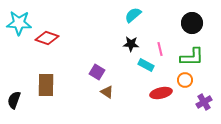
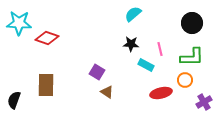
cyan semicircle: moved 1 px up
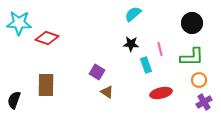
cyan rectangle: rotated 42 degrees clockwise
orange circle: moved 14 px right
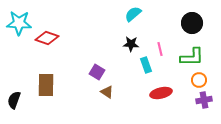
purple cross: moved 2 px up; rotated 21 degrees clockwise
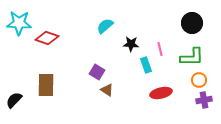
cyan semicircle: moved 28 px left, 12 px down
brown triangle: moved 2 px up
black semicircle: rotated 24 degrees clockwise
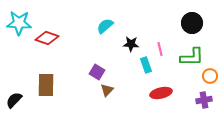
orange circle: moved 11 px right, 4 px up
brown triangle: rotated 40 degrees clockwise
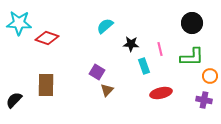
cyan rectangle: moved 2 px left, 1 px down
purple cross: rotated 21 degrees clockwise
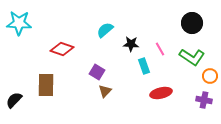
cyan semicircle: moved 4 px down
red diamond: moved 15 px right, 11 px down
pink line: rotated 16 degrees counterclockwise
green L-shape: rotated 35 degrees clockwise
brown triangle: moved 2 px left, 1 px down
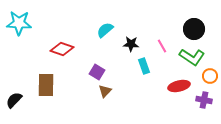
black circle: moved 2 px right, 6 px down
pink line: moved 2 px right, 3 px up
red ellipse: moved 18 px right, 7 px up
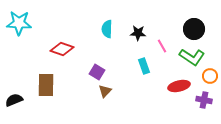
cyan semicircle: moved 2 px right, 1 px up; rotated 48 degrees counterclockwise
black star: moved 7 px right, 11 px up
black semicircle: rotated 24 degrees clockwise
